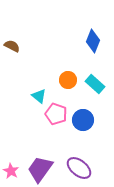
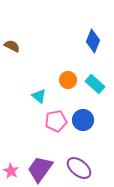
pink pentagon: moved 7 px down; rotated 30 degrees counterclockwise
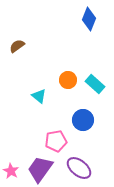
blue diamond: moved 4 px left, 22 px up
brown semicircle: moved 5 px right; rotated 63 degrees counterclockwise
pink pentagon: moved 20 px down
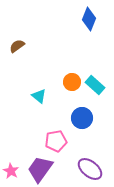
orange circle: moved 4 px right, 2 px down
cyan rectangle: moved 1 px down
blue circle: moved 1 px left, 2 px up
purple ellipse: moved 11 px right, 1 px down
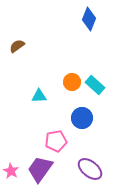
cyan triangle: rotated 42 degrees counterclockwise
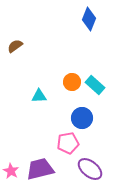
brown semicircle: moved 2 px left
pink pentagon: moved 12 px right, 2 px down
purple trapezoid: rotated 40 degrees clockwise
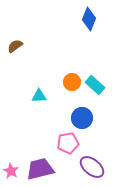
purple ellipse: moved 2 px right, 2 px up
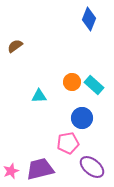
cyan rectangle: moved 1 px left
pink star: rotated 21 degrees clockwise
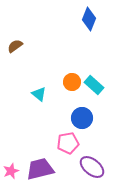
cyan triangle: moved 2 px up; rotated 42 degrees clockwise
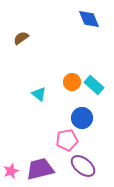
blue diamond: rotated 45 degrees counterclockwise
brown semicircle: moved 6 px right, 8 px up
pink pentagon: moved 1 px left, 3 px up
purple ellipse: moved 9 px left, 1 px up
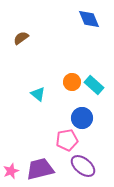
cyan triangle: moved 1 px left
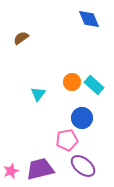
cyan triangle: rotated 28 degrees clockwise
